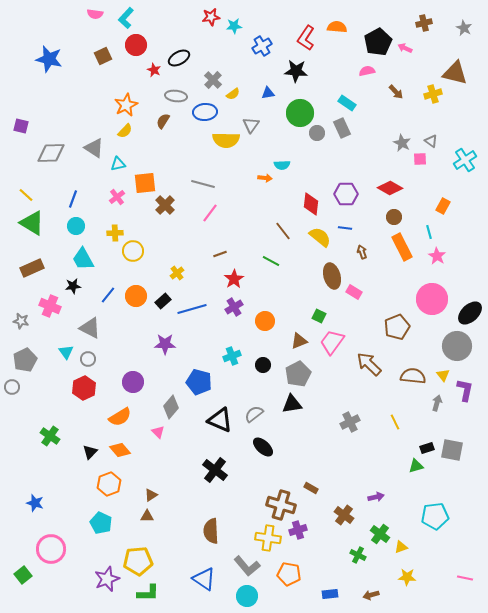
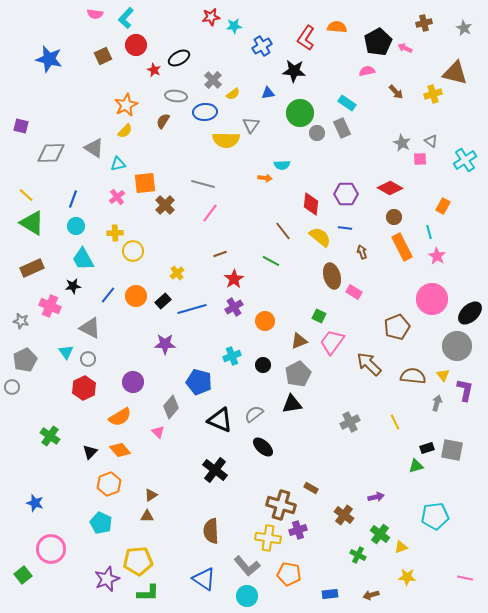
black star at (296, 71): moved 2 px left
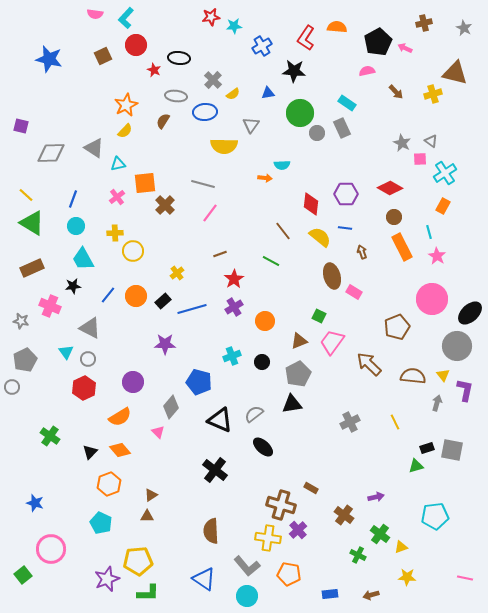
black ellipse at (179, 58): rotated 35 degrees clockwise
yellow semicircle at (226, 140): moved 2 px left, 6 px down
cyan cross at (465, 160): moved 20 px left, 13 px down
black circle at (263, 365): moved 1 px left, 3 px up
purple cross at (298, 530): rotated 24 degrees counterclockwise
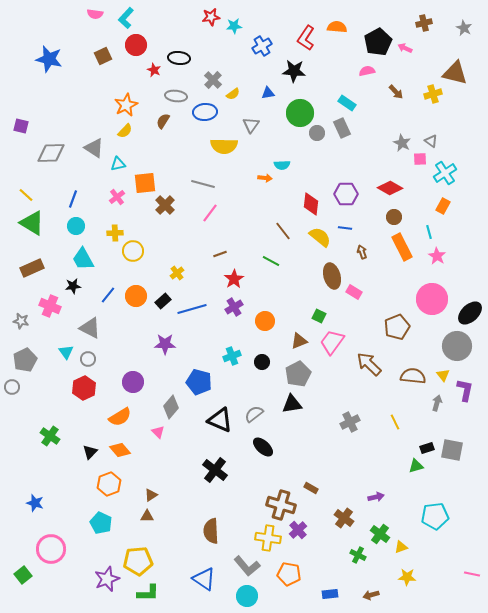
brown cross at (344, 515): moved 3 px down
pink line at (465, 578): moved 7 px right, 4 px up
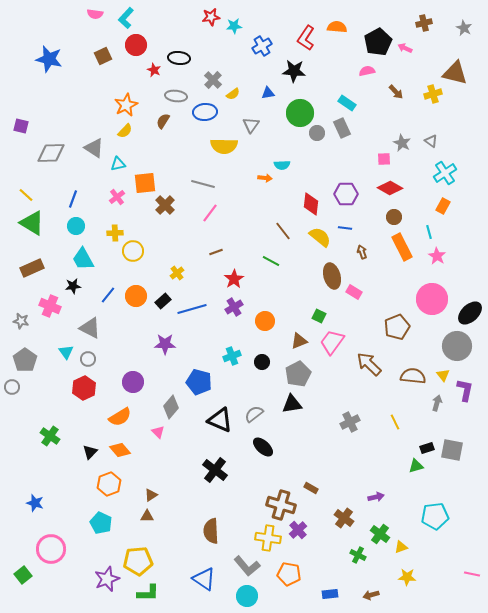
pink square at (420, 159): moved 36 px left
brown line at (220, 254): moved 4 px left, 2 px up
gray pentagon at (25, 360): rotated 10 degrees counterclockwise
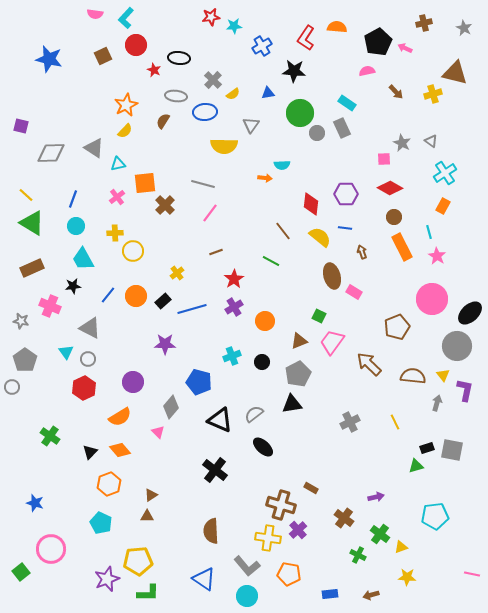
green square at (23, 575): moved 2 px left, 3 px up
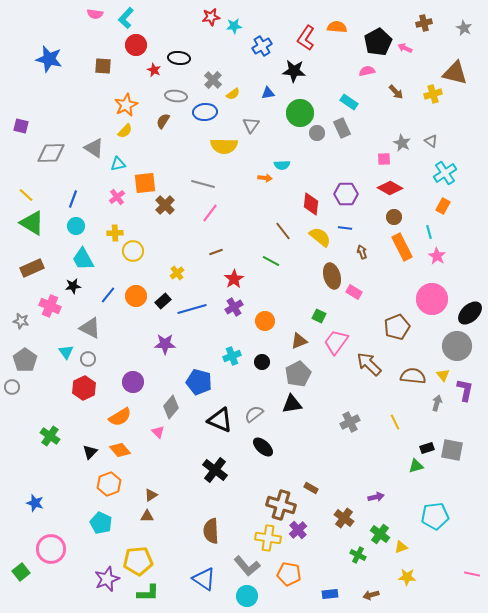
brown square at (103, 56): moved 10 px down; rotated 30 degrees clockwise
cyan rectangle at (347, 103): moved 2 px right, 1 px up
pink trapezoid at (332, 342): moved 4 px right
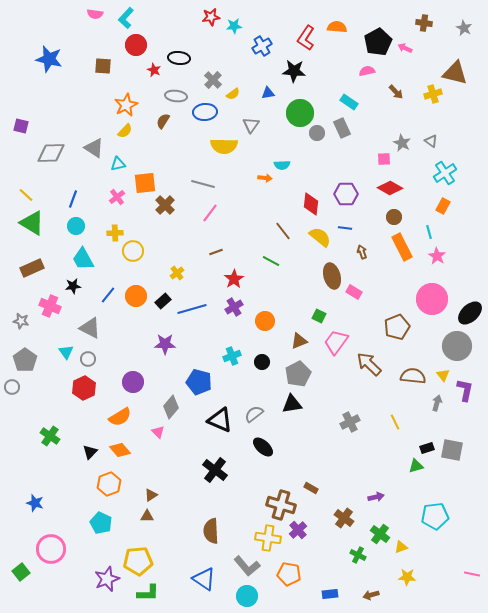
brown cross at (424, 23): rotated 21 degrees clockwise
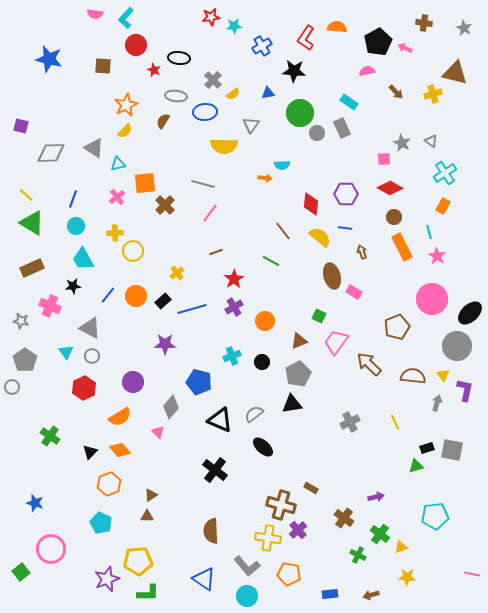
gray circle at (88, 359): moved 4 px right, 3 px up
